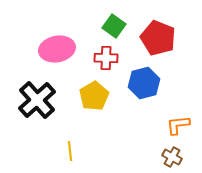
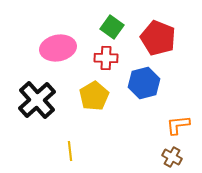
green square: moved 2 px left, 1 px down
pink ellipse: moved 1 px right, 1 px up
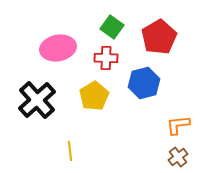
red pentagon: moved 1 px right, 1 px up; rotated 20 degrees clockwise
brown cross: moved 6 px right; rotated 24 degrees clockwise
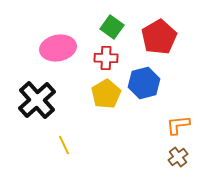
yellow pentagon: moved 12 px right, 2 px up
yellow line: moved 6 px left, 6 px up; rotated 18 degrees counterclockwise
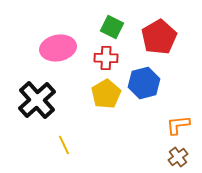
green square: rotated 10 degrees counterclockwise
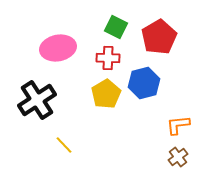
green square: moved 4 px right
red cross: moved 2 px right
black cross: rotated 9 degrees clockwise
yellow line: rotated 18 degrees counterclockwise
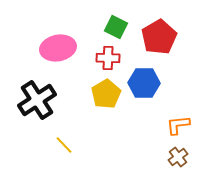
blue hexagon: rotated 16 degrees clockwise
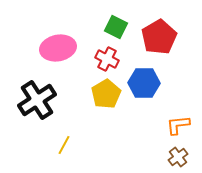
red cross: moved 1 px left, 1 px down; rotated 25 degrees clockwise
yellow line: rotated 72 degrees clockwise
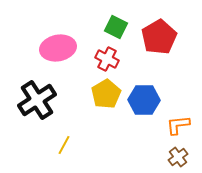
blue hexagon: moved 17 px down
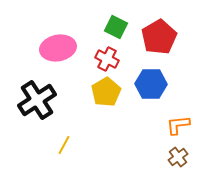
yellow pentagon: moved 2 px up
blue hexagon: moved 7 px right, 16 px up
